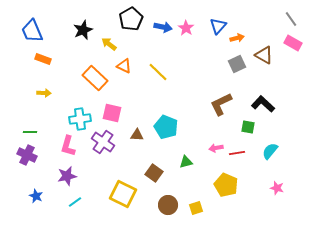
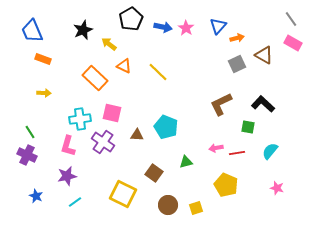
green line at (30, 132): rotated 56 degrees clockwise
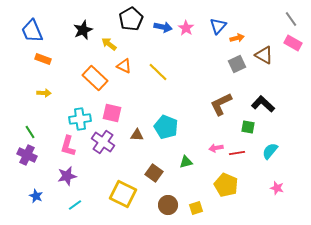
cyan line at (75, 202): moved 3 px down
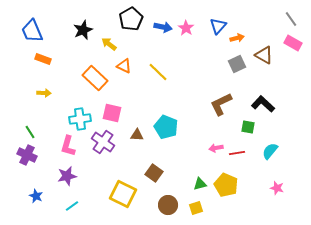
green triangle at (186, 162): moved 14 px right, 22 px down
cyan line at (75, 205): moved 3 px left, 1 px down
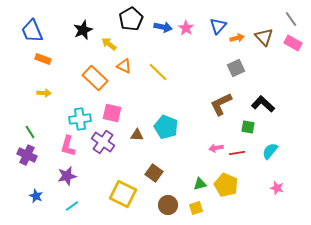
brown triangle at (264, 55): moved 18 px up; rotated 18 degrees clockwise
gray square at (237, 64): moved 1 px left, 4 px down
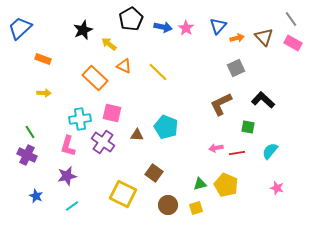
blue trapezoid at (32, 31): moved 12 px left, 3 px up; rotated 70 degrees clockwise
black L-shape at (263, 104): moved 4 px up
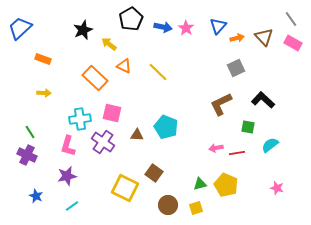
cyan semicircle at (270, 151): moved 6 px up; rotated 12 degrees clockwise
yellow square at (123, 194): moved 2 px right, 6 px up
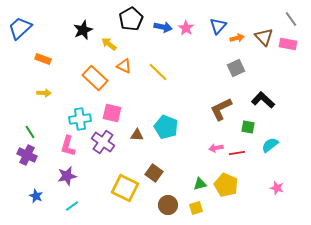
pink rectangle at (293, 43): moved 5 px left, 1 px down; rotated 18 degrees counterclockwise
brown L-shape at (221, 104): moved 5 px down
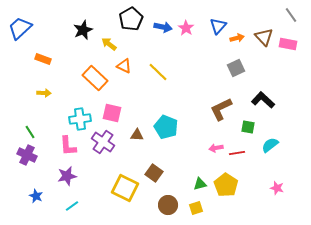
gray line at (291, 19): moved 4 px up
pink L-shape at (68, 146): rotated 20 degrees counterclockwise
yellow pentagon at (226, 185): rotated 10 degrees clockwise
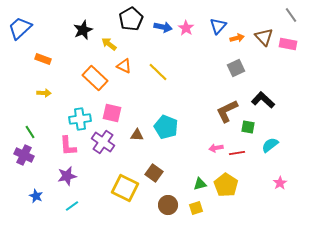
brown L-shape at (221, 109): moved 6 px right, 2 px down
purple cross at (27, 155): moved 3 px left
pink star at (277, 188): moved 3 px right, 5 px up; rotated 24 degrees clockwise
